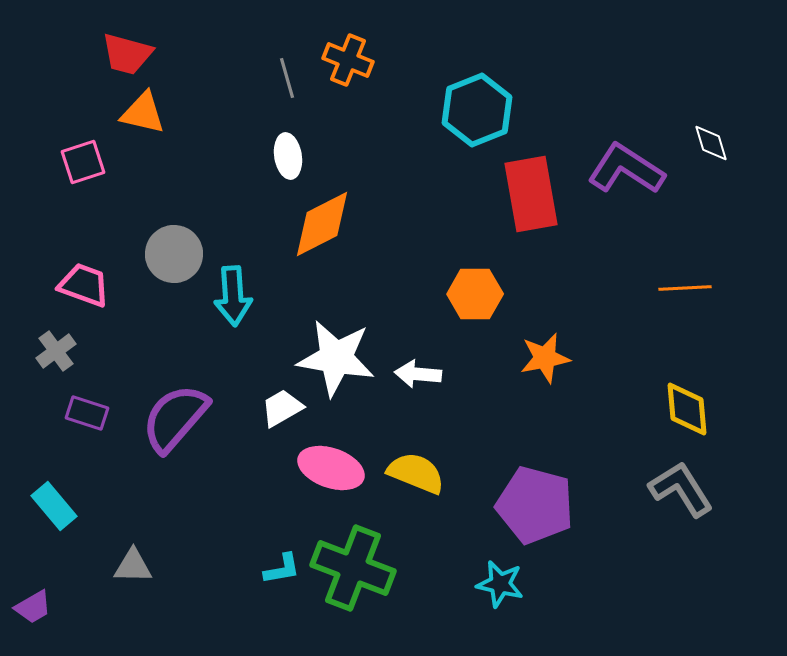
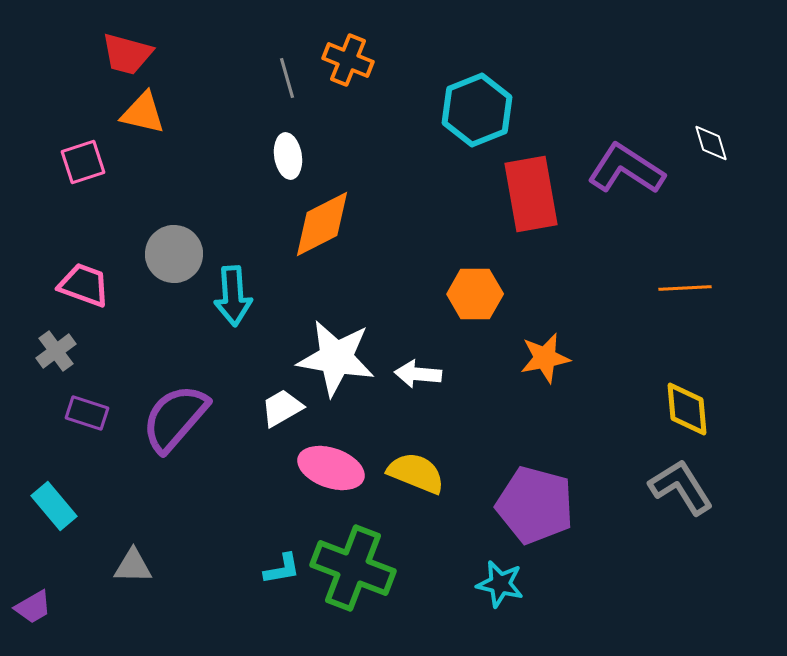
gray L-shape: moved 2 px up
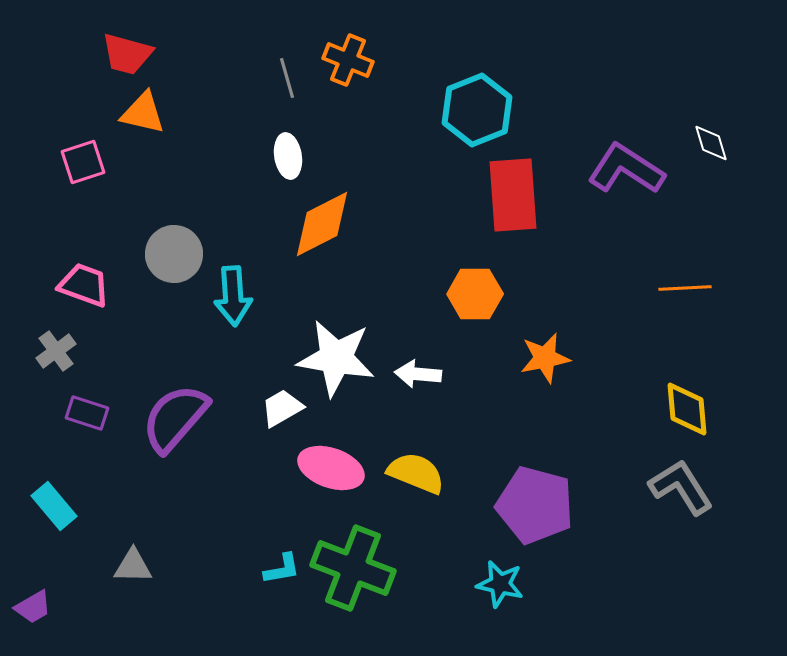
red rectangle: moved 18 px left, 1 px down; rotated 6 degrees clockwise
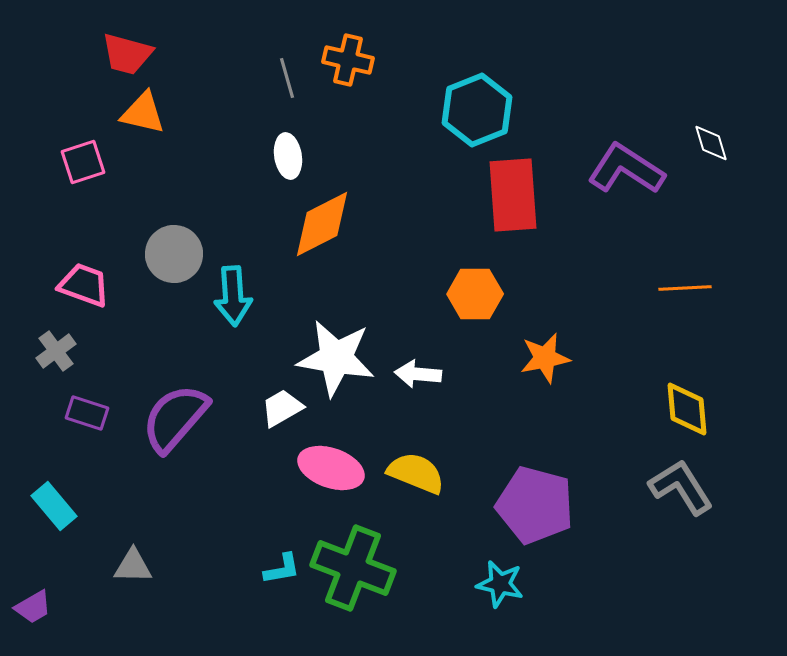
orange cross: rotated 9 degrees counterclockwise
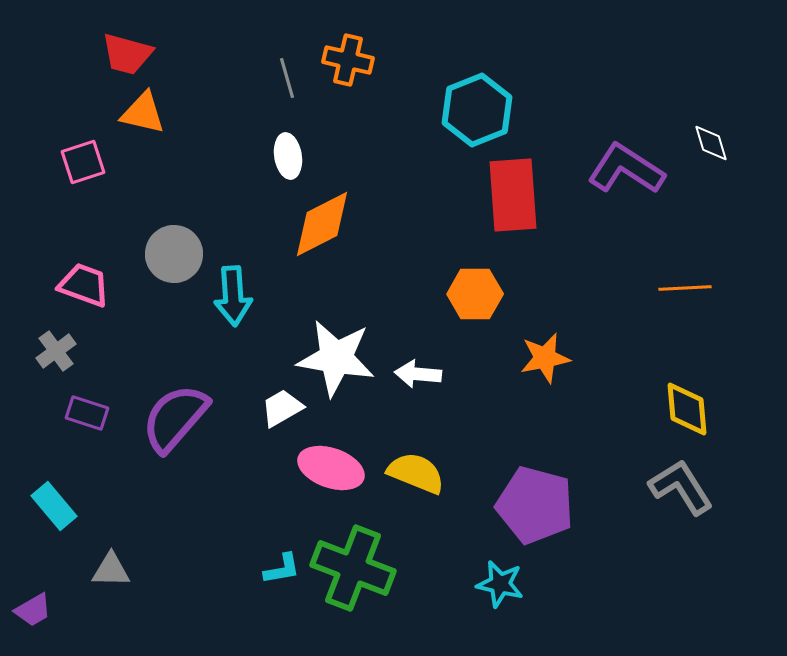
gray triangle: moved 22 px left, 4 px down
purple trapezoid: moved 3 px down
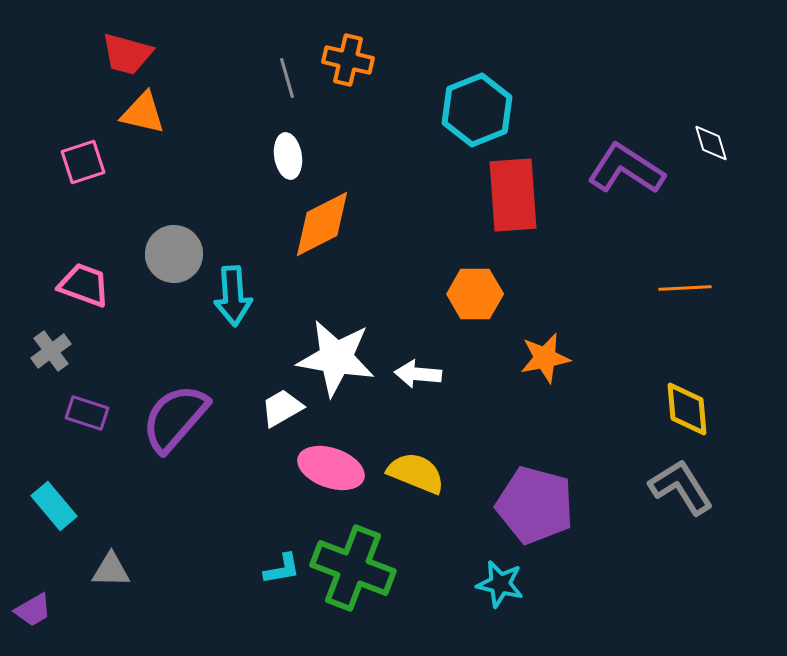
gray cross: moved 5 px left
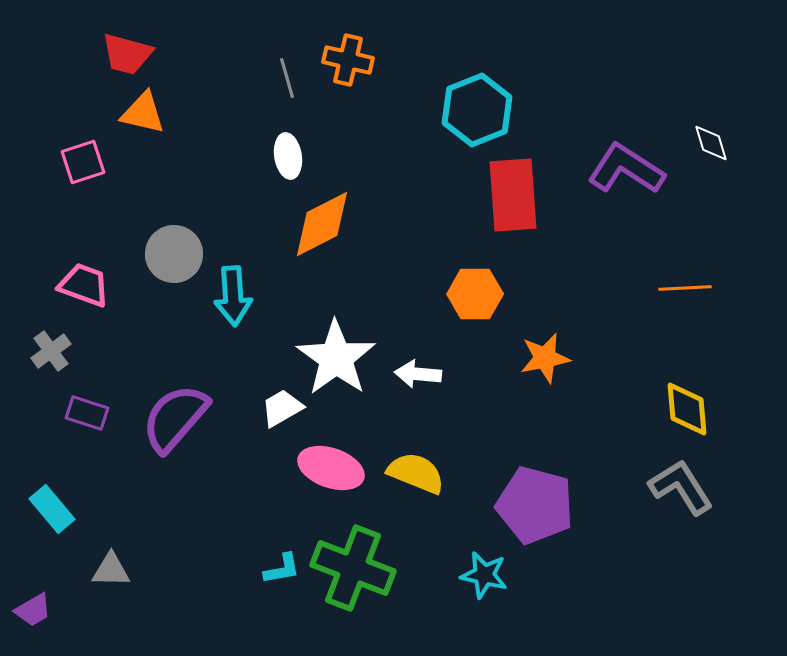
white star: rotated 26 degrees clockwise
cyan rectangle: moved 2 px left, 3 px down
cyan star: moved 16 px left, 9 px up
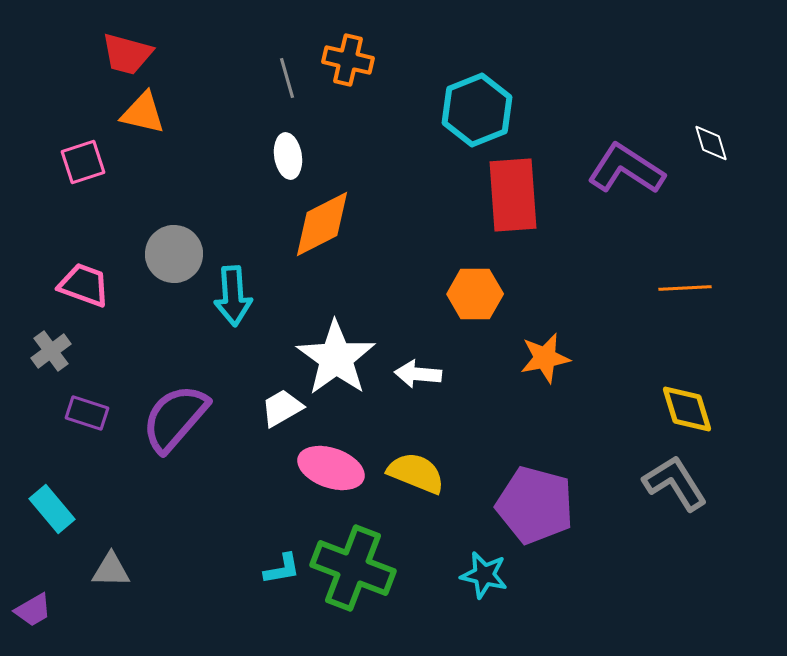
yellow diamond: rotated 12 degrees counterclockwise
gray L-shape: moved 6 px left, 4 px up
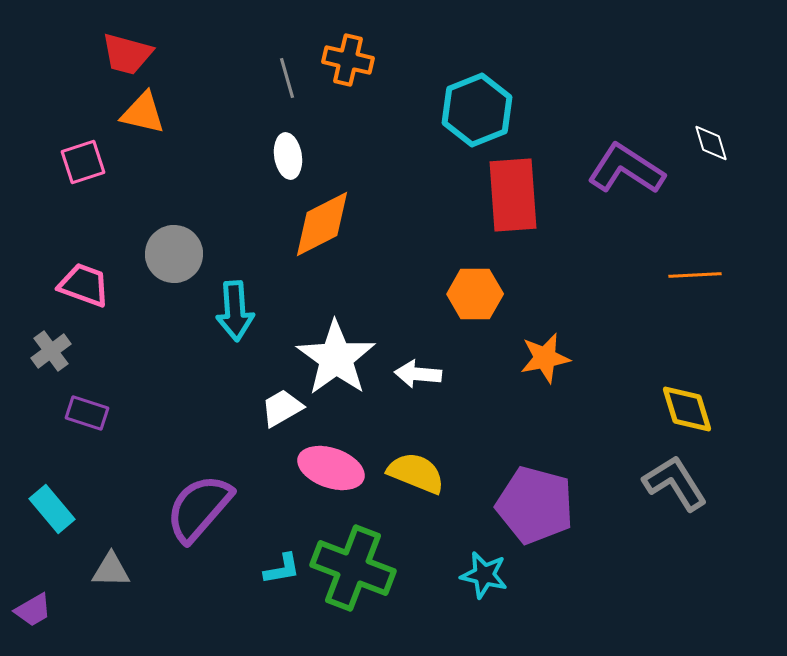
orange line: moved 10 px right, 13 px up
cyan arrow: moved 2 px right, 15 px down
purple semicircle: moved 24 px right, 90 px down
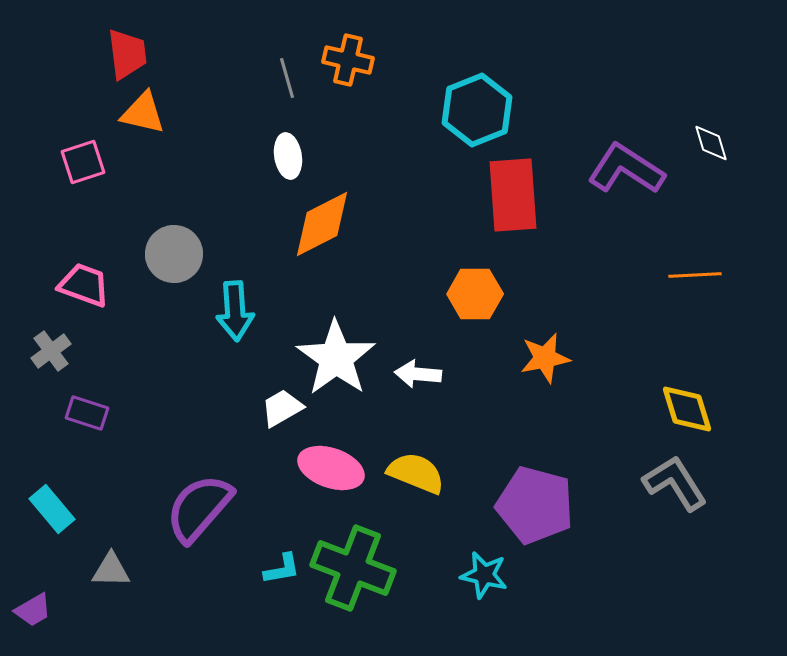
red trapezoid: rotated 112 degrees counterclockwise
